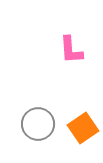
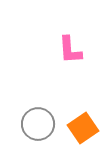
pink L-shape: moved 1 px left
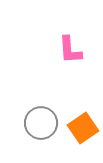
gray circle: moved 3 px right, 1 px up
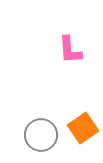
gray circle: moved 12 px down
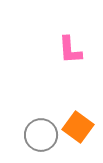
orange square: moved 5 px left, 1 px up; rotated 20 degrees counterclockwise
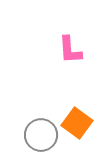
orange square: moved 1 px left, 4 px up
